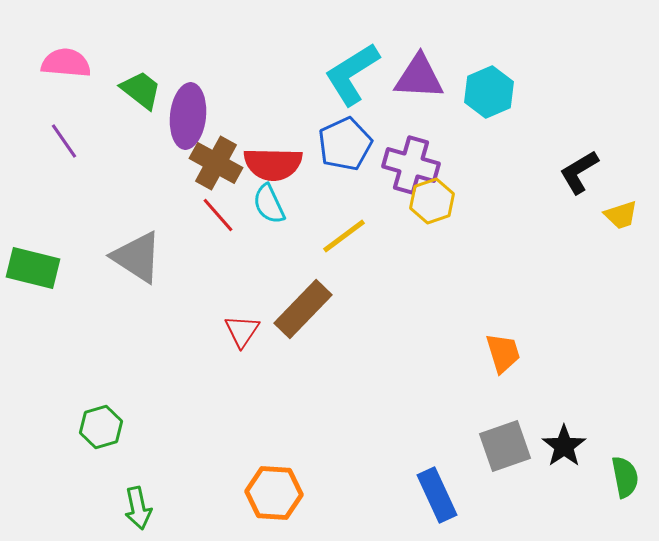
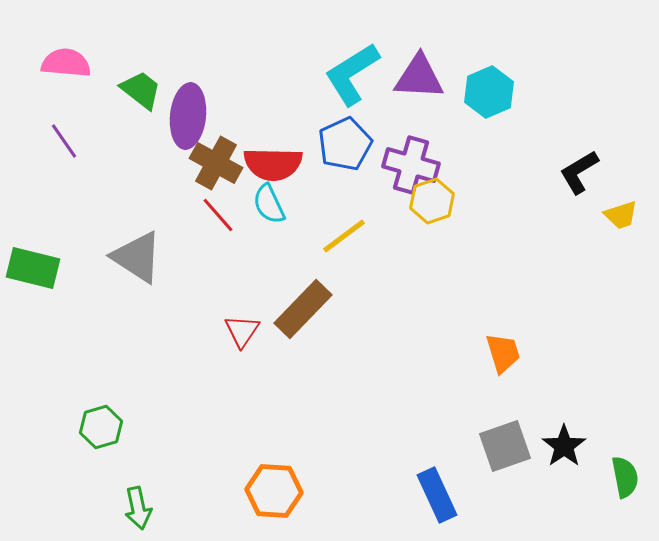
orange hexagon: moved 2 px up
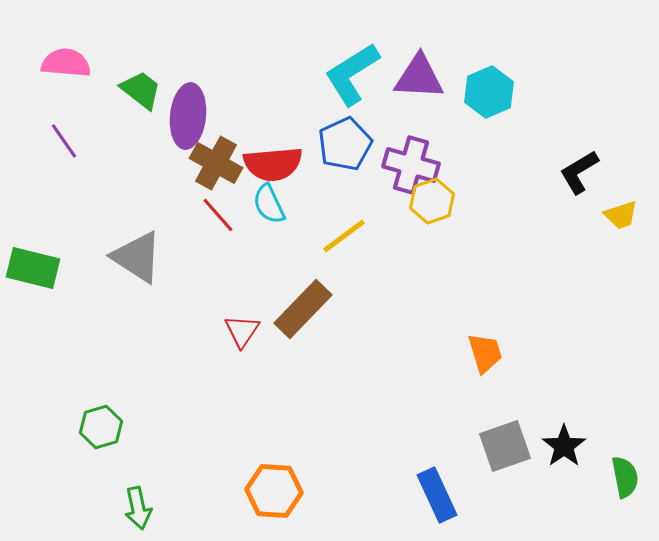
red semicircle: rotated 6 degrees counterclockwise
orange trapezoid: moved 18 px left
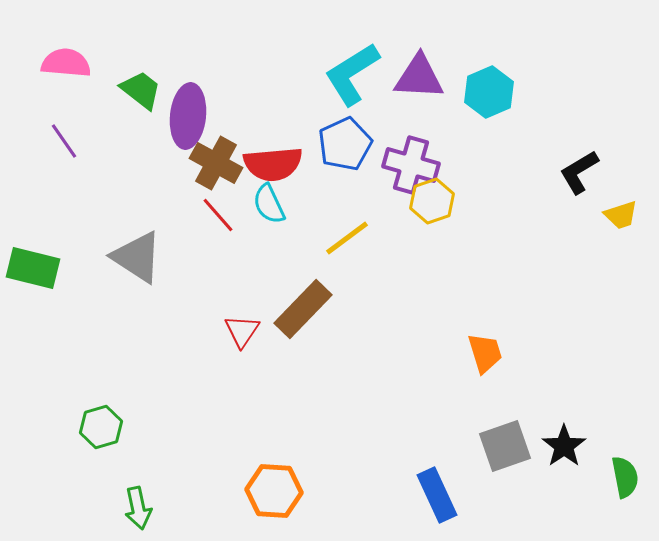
yellow line: moved 3 px right, 2 px down
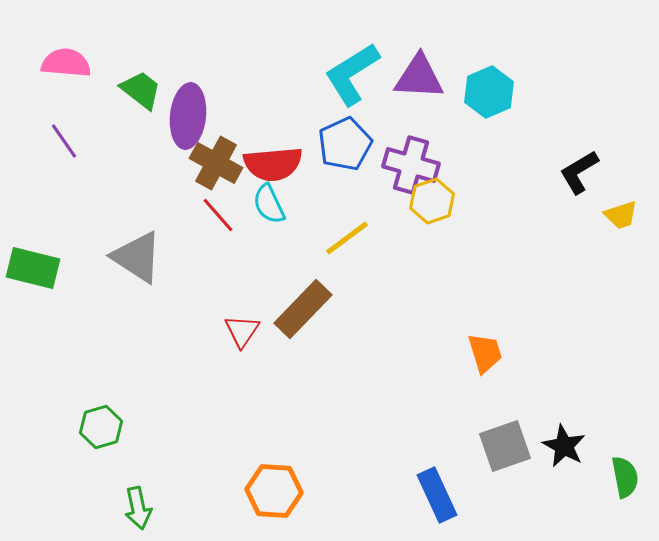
black star: rotated 9 degrees counterclockwise
